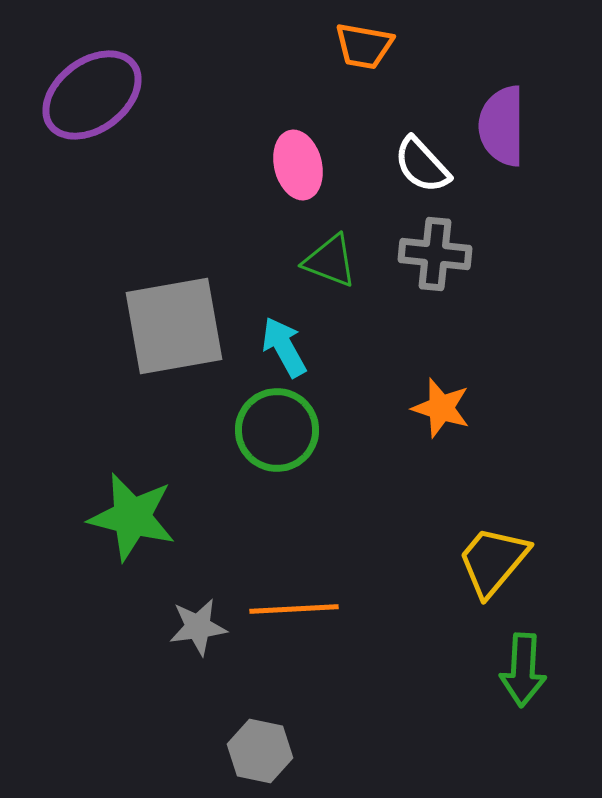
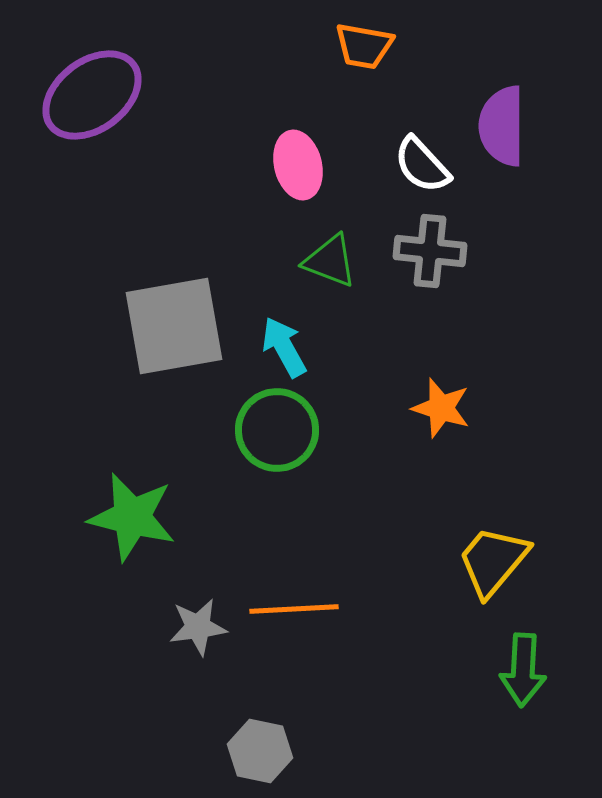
gray cross: moved 5 px left, 3 px up
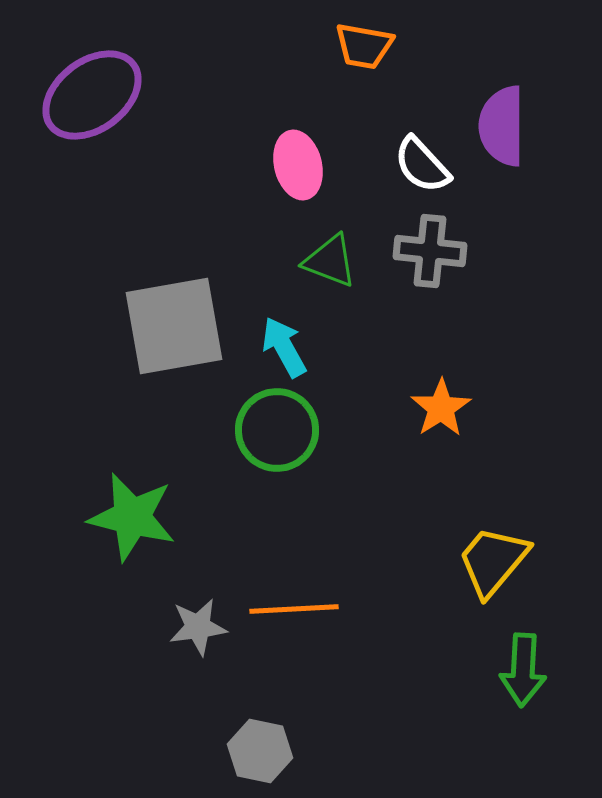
orange star: rotated 22 degrees clockwise
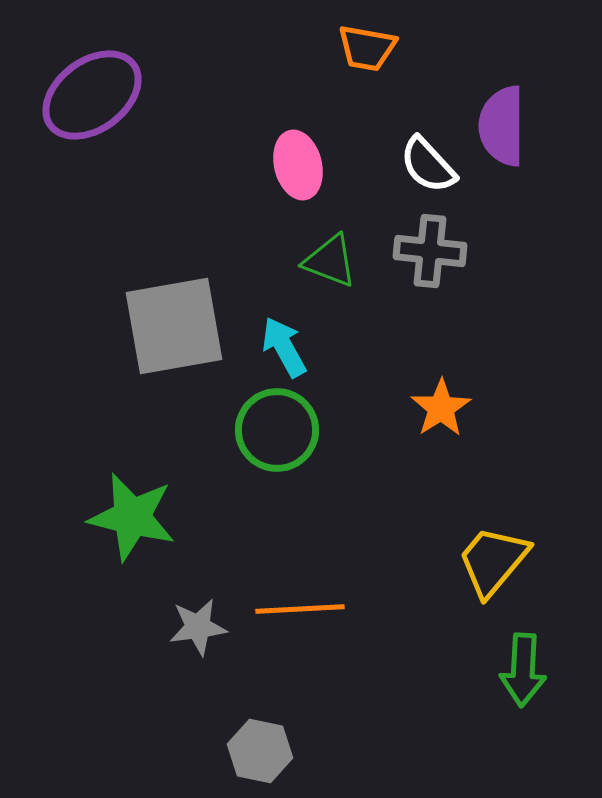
orange trapezoid: moved 3 px right, 2 px down
white semicircle: moved 6 px right
orange line: moved 6 px right
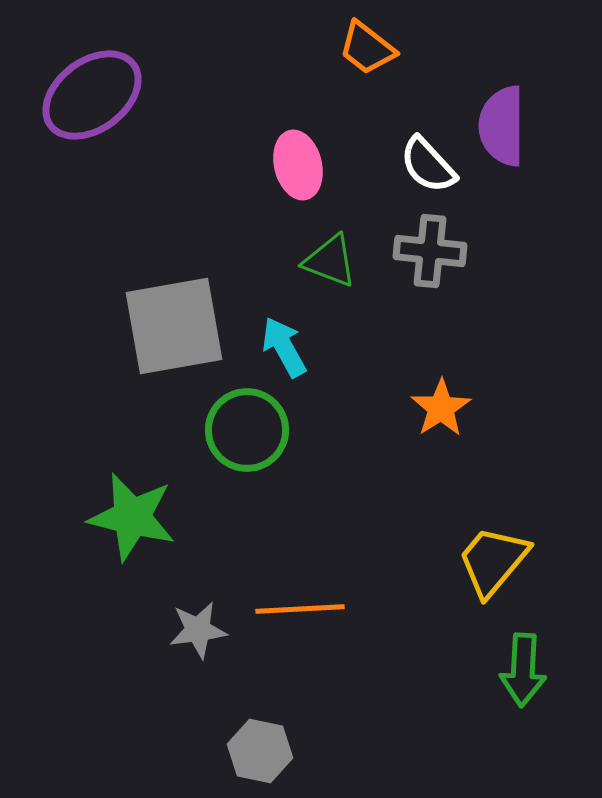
orange trapezoid: rotated 28 degrees clockwise
green circle: moved 30 px left
gray star: moved 3 px down
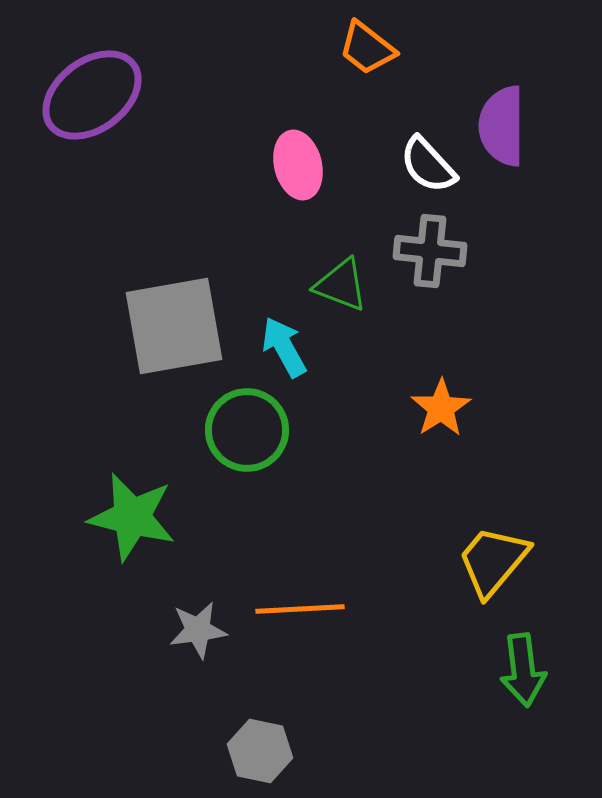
green triangle: moved 11 px right, 24 px down
green arrow: rotated 10 degrees counterclockwise
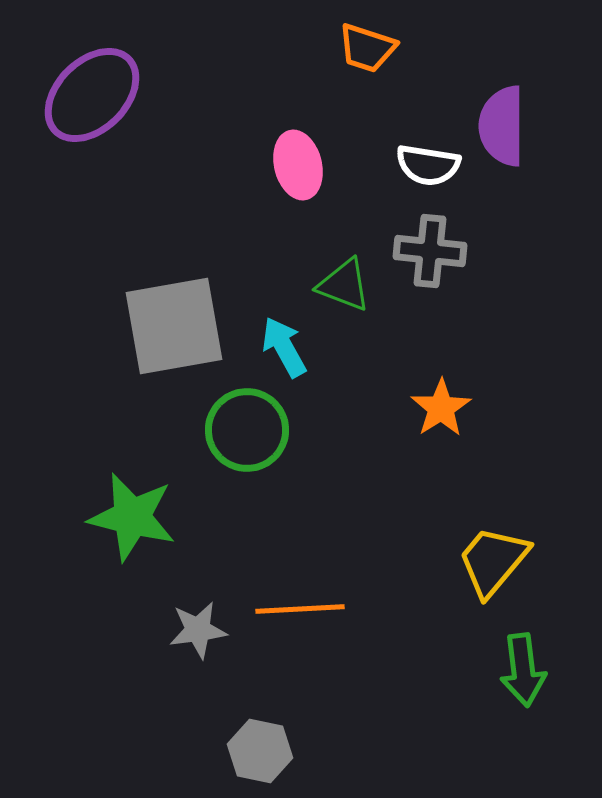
orange trapezoid: rotated 20 degrees counterclockwise
purple ellipse: rotated 8 degrees counterclockwise
white semicircle: rotated 38 degrees counterclockwise
green triangle: moved 3 px right
